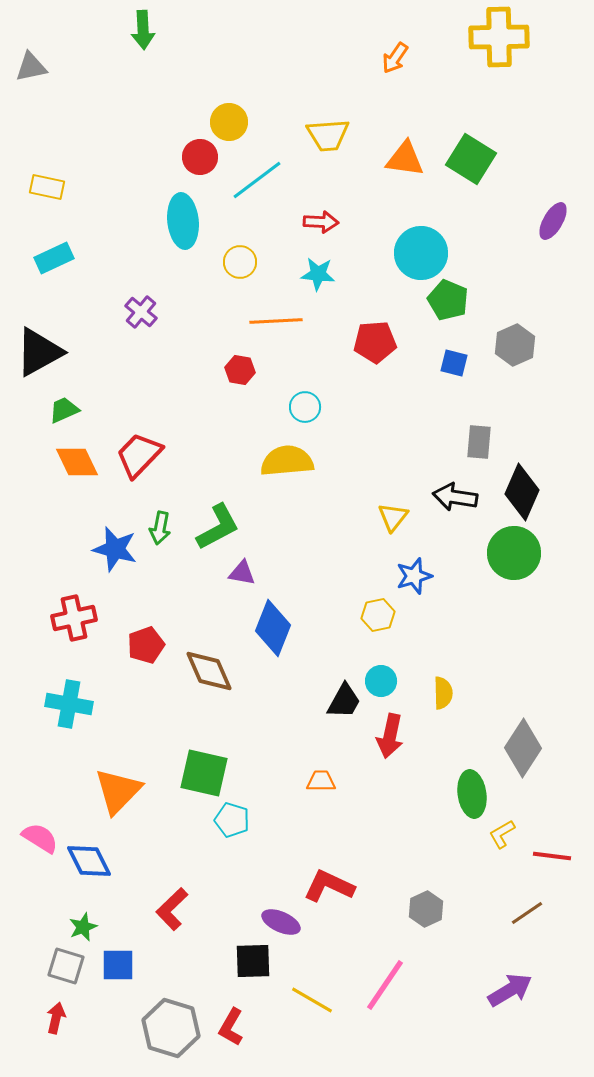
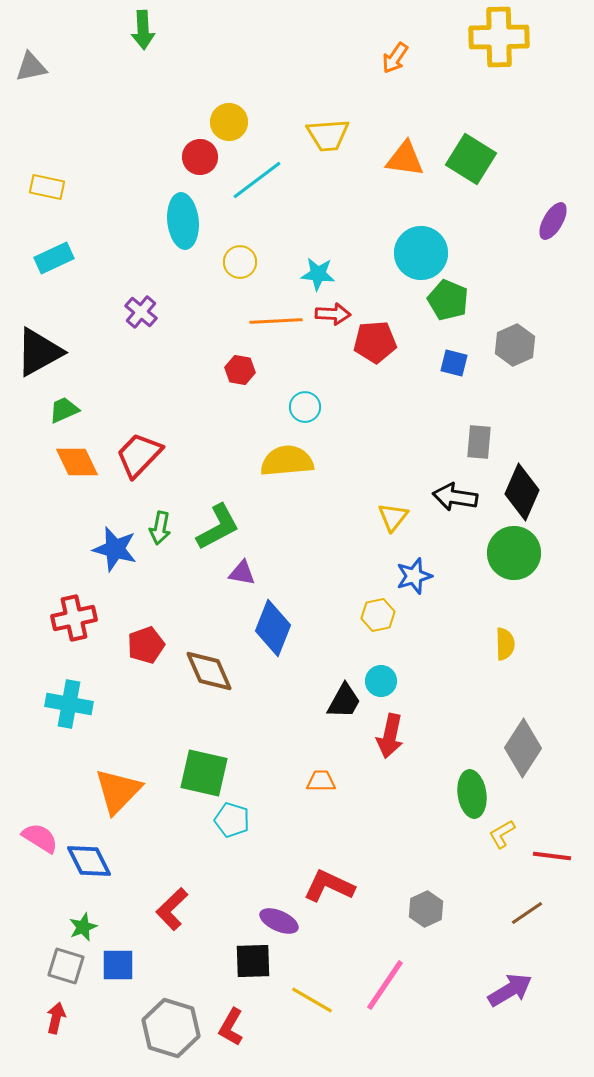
red arrow at (321, 222): moved 12 px right, 92 px down
yellow semicircle at (443, 693): moved 62 px right, 49 px up
purple ellipse at (281, 922): moved 2 px left, 1 px up
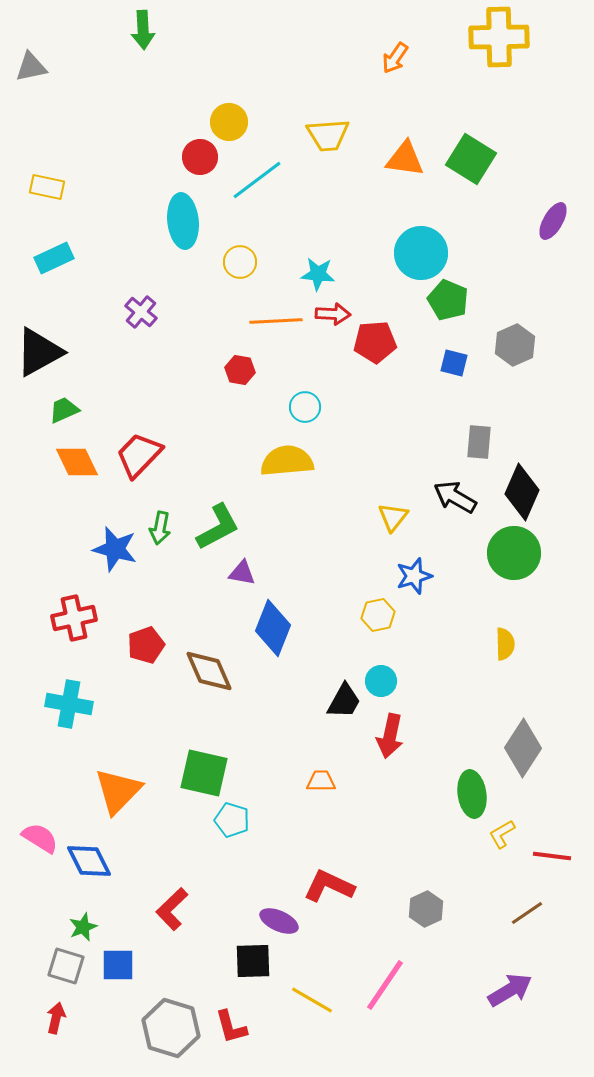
black arrow at (455, 497): rotated 21 degrees clockwise
red L-shape at (231, 1027): rotated 45 degrees counterclockwise
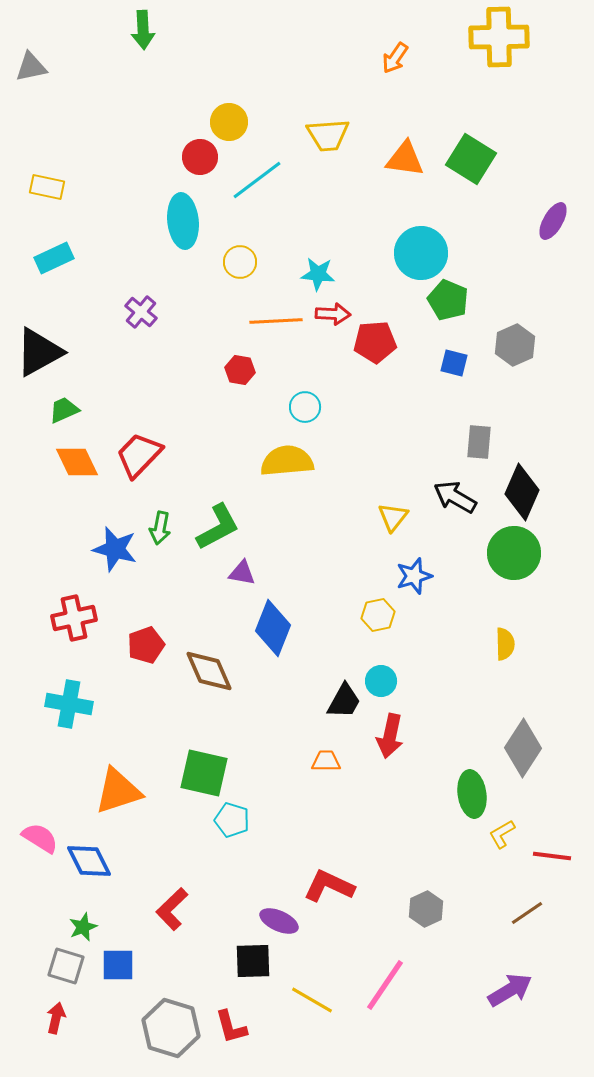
orange trapezoid at (321, 781): moved 5 px right, 20 px up
orange triangle at (118, 791): rotated 28 degrees clockwise
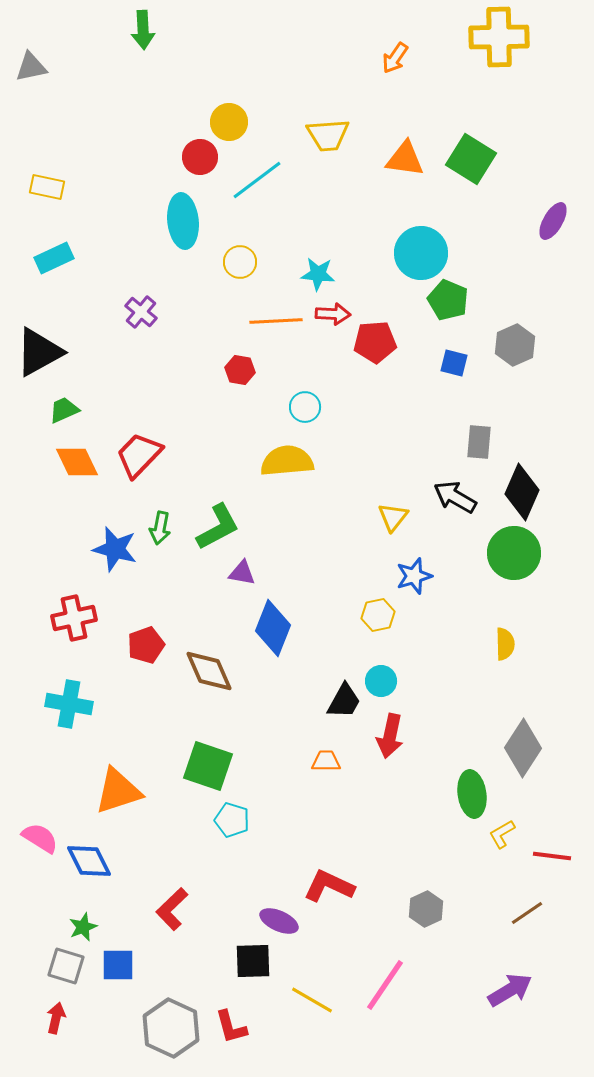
green square at (204, 773): moved 4 px right, 7 px up; rotated 6 degrees clockwise
gray hexagon at (171, 1028): rotated 8 degrees clockwise
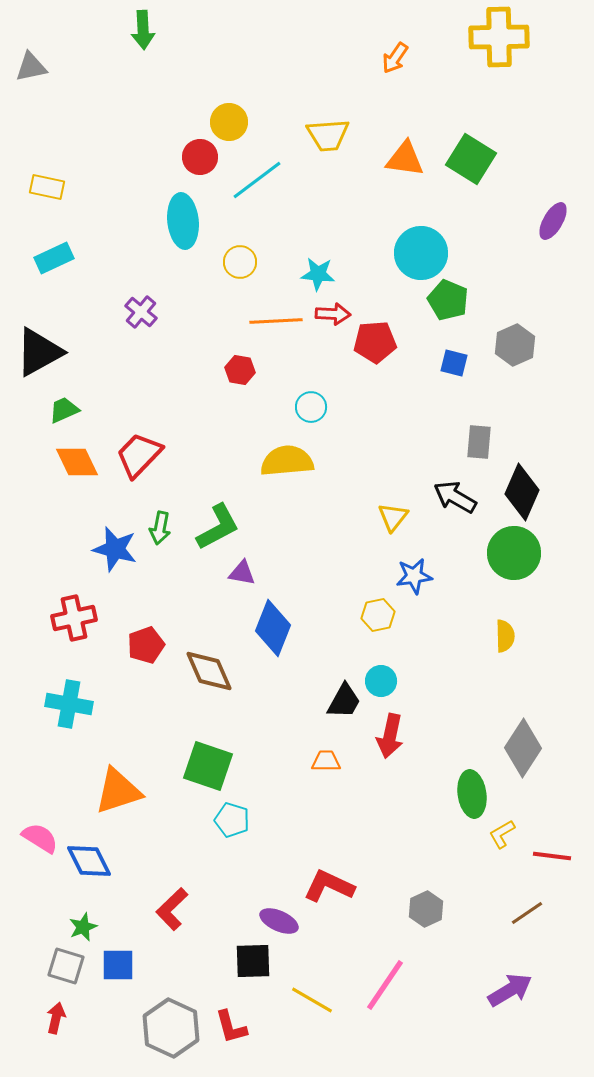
cyan circle at (305, 407): moved 6 px right
blue star at (414, 576): rotated 9 degrees clockwise
yellow semicircle at (505, 644): moved 8 px up
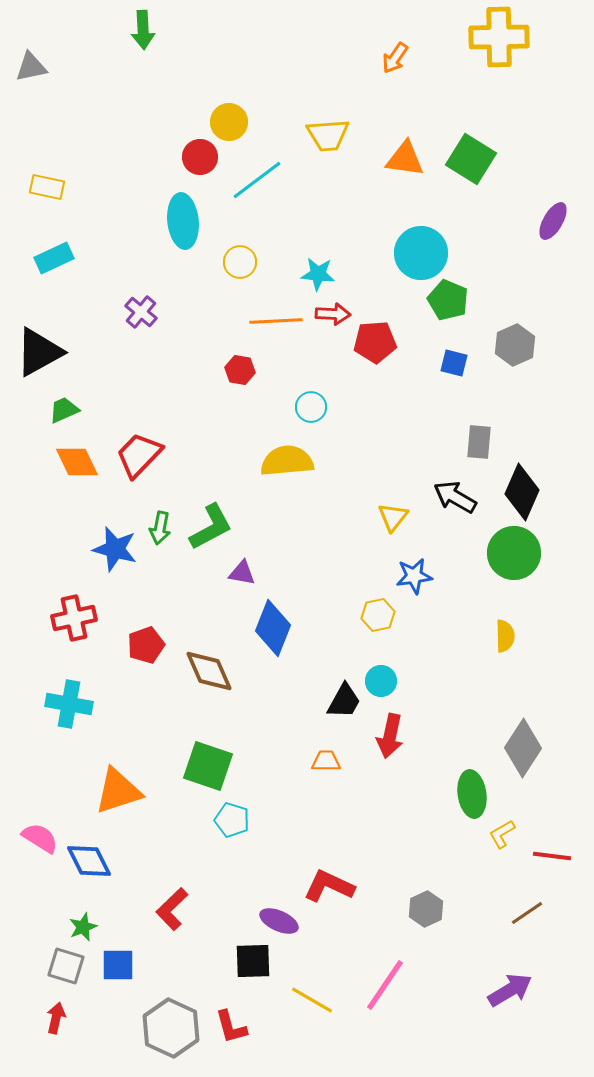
green L-shape at (218, 527): moved 7 px left
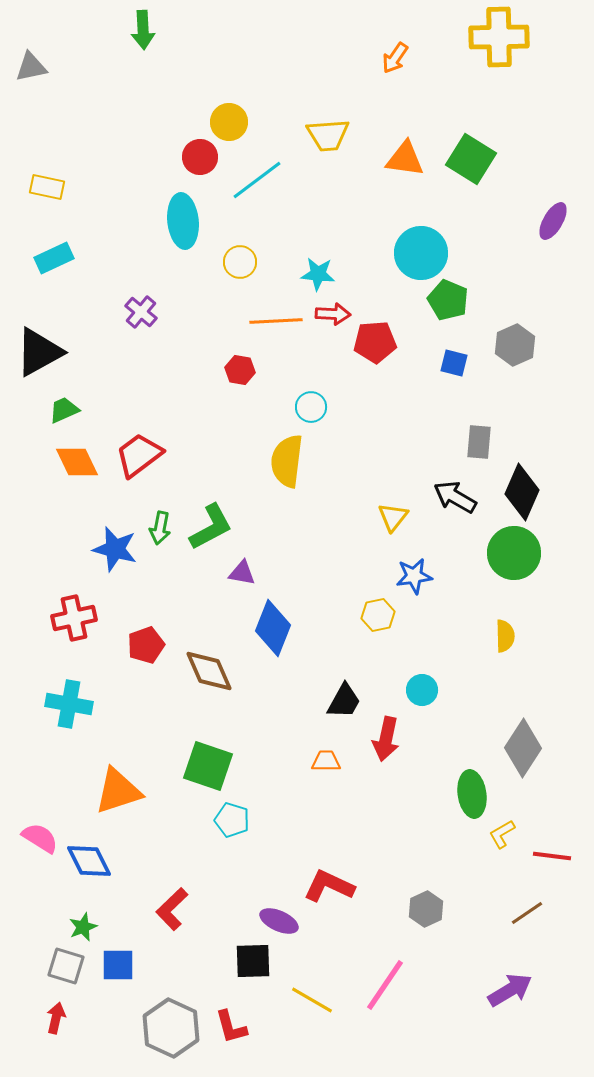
red trapezoid at (139, 455): rotated 9 degrees clockwise
yellow semicircle at (287, 461): rotated 78 degrees counterclockwise
cyan circle at (381, 681): moved 41 px right, 9 px down
red arrow at (390, 736): moved 4 px left, 3 px down
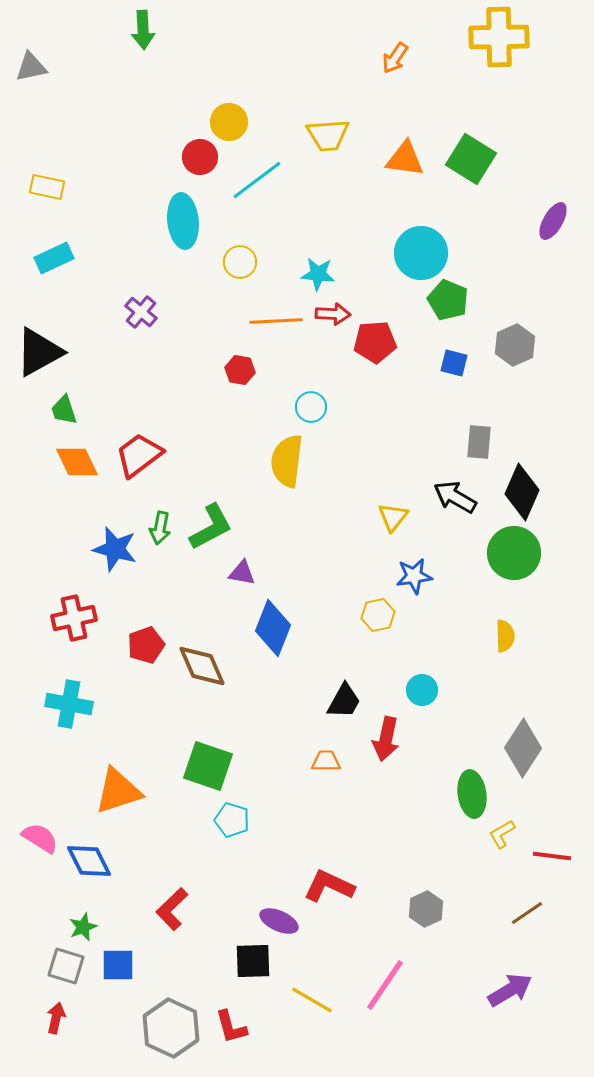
green trapezoid at (64, 410): rotated 84 degrees counterclockwise
brown diamond at (209, 671): moved 7 px left, 5 px up
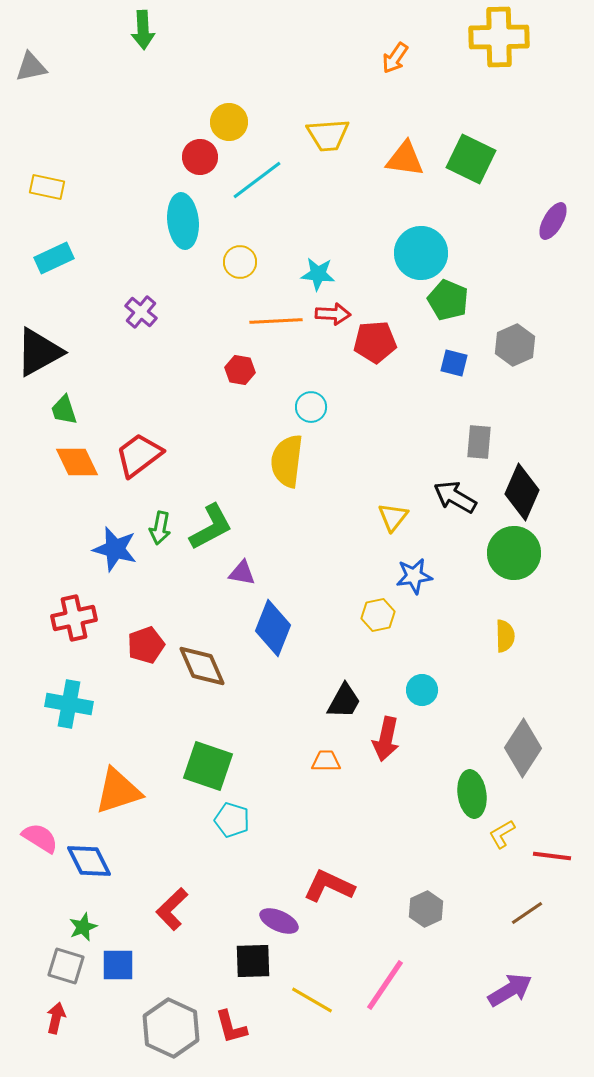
green square at (471, 159): rotated 6 degrees counterclockwise
